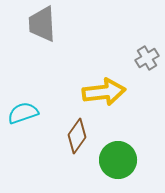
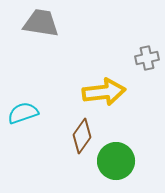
gray trapezoid: moved 1 px left, 1 px up; rotated 102 degrees clockwise
gray cross: rotated 20 degrees clockwise
brown diamond: moved 5 px right
green circle: moved 2 px left, 1 px down
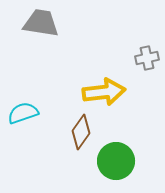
brown diamond: moved 1 px left, 4 px up
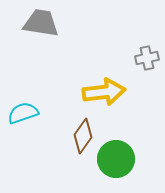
brown diamond: moved 2 px right, 4 px down
green circle: moved 2 px up
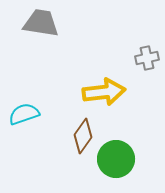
cyan semicircle: moved 1 px right, 1 px down
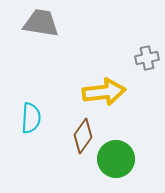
cyan semicircle: moved 7 px right, 4 px down; rotated 112 degrees clockwise
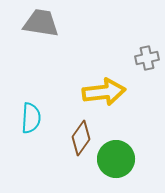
brown diamond: moved 2 px left, 2 px down
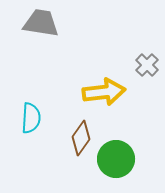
gray cross: moved 7 px down; rotated 35 degrees counterclockwise
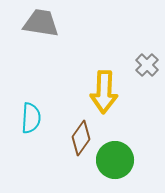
yellow arrow: rotated 99 degrees clockwise
green circle: moved 1 px left, 1 px down
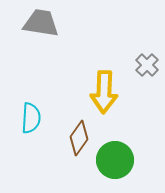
brown diamond: moved 2 px left
